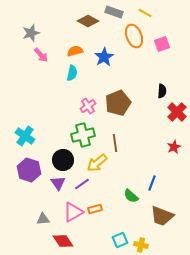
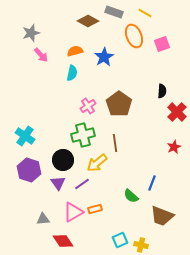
brown pentagon: moved 1 px right, 1 px down; rotated 15 degrees counterclockwise
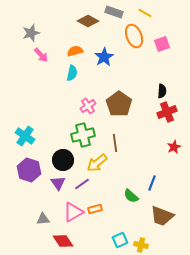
red cross: moved 10 px left; rotated 24 degrees clockwise
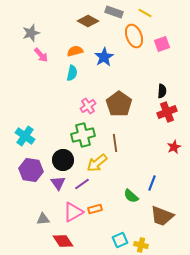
purple hexagon: moved 2 px right; rotated 10 degrees counterclockwise
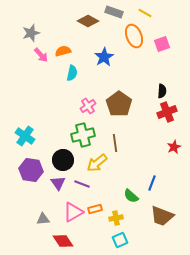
orange semicircle: moved 12 px left
purple line: rotated 56 degrees clockwise
yellow cross: moved 25 px left, 27 px up; rotated 24 degrees counterclockwise
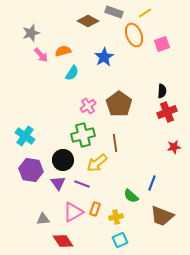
yellow line: rotated 64 degrees counterclockwise
orange ellipse: moved 1 px up
cyan semicircle: rotated 21 degrees clockwise
red star: rotated 16 degrees clockwise
orange rectangle: rotated 56 degrees counterclockwise
yellow cross: moved 1 px up
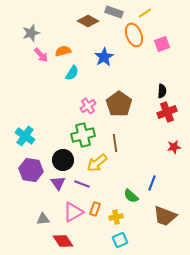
brown trapezoid: moved 3 px right
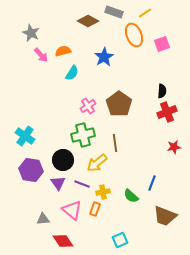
gray star: rotated 30 degrees counterclockwise
pink triangle: moved 1 px left, 2 px up; rotated 50 degrees counterclockwise
yellow cross: moved 13 px left, 25 px up
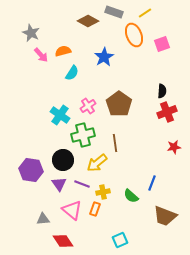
cyan cross: moved 35 px right, 21 px up
purple triangle: moved 1 px right, 1 px down
